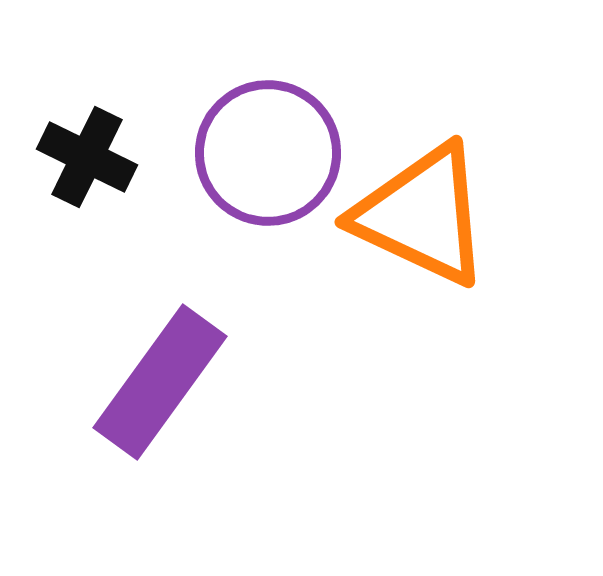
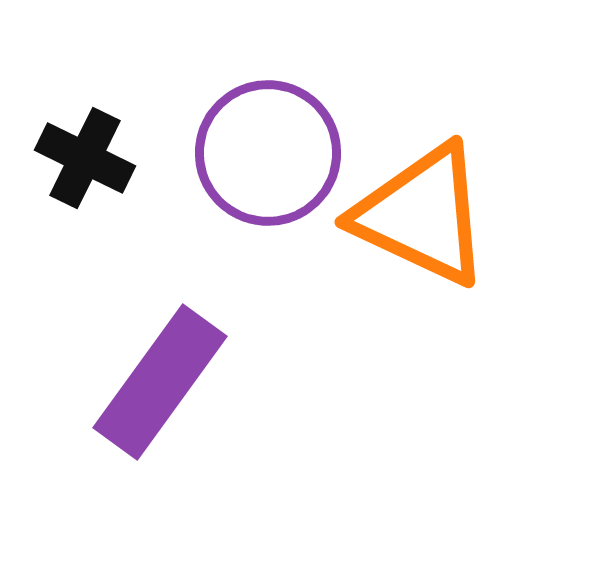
black cross: moved 2 px left, 1 px down
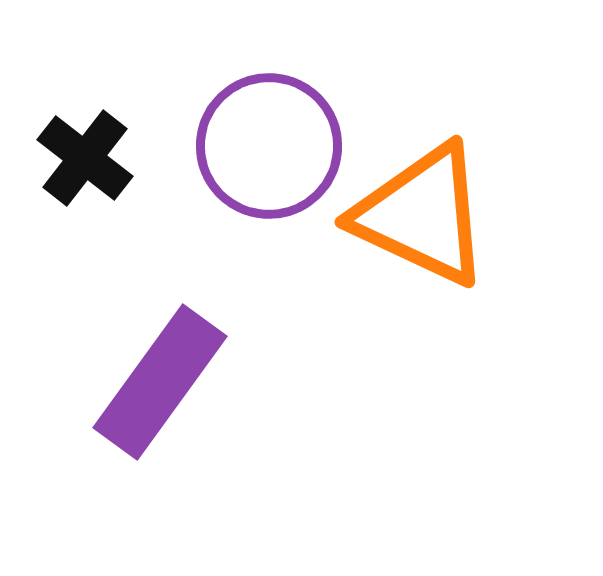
purple circle: moved 1 px right, 7 px up
black cross: rotated 12 degrees clockwise
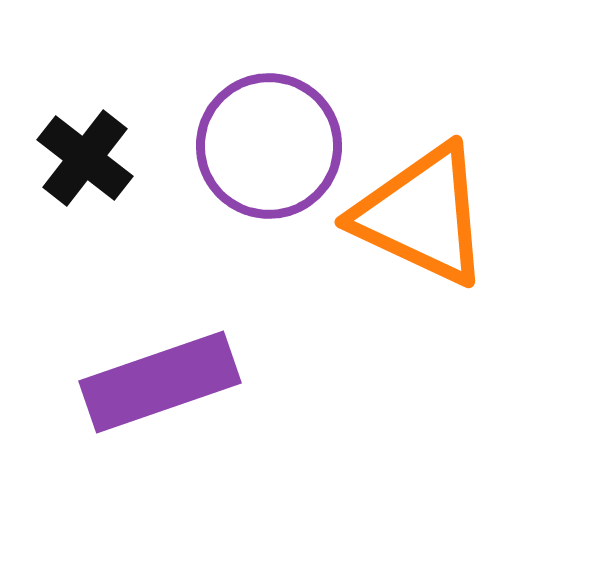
purple rectangle: rotated 35 degrees clockwise
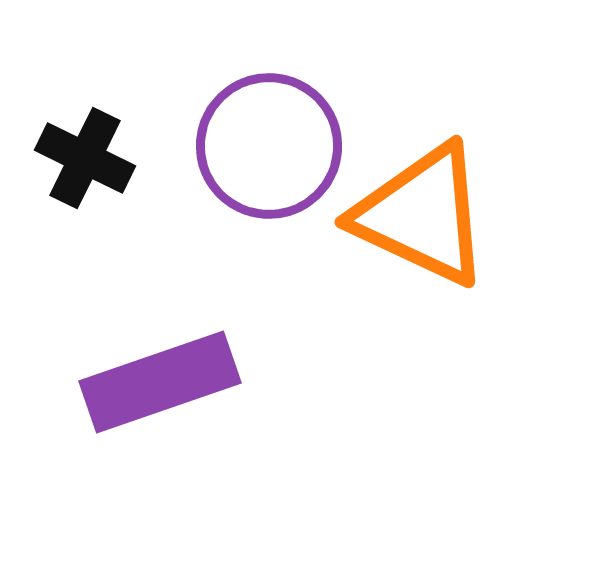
black cross: rotated 12 degrees counterclockwise
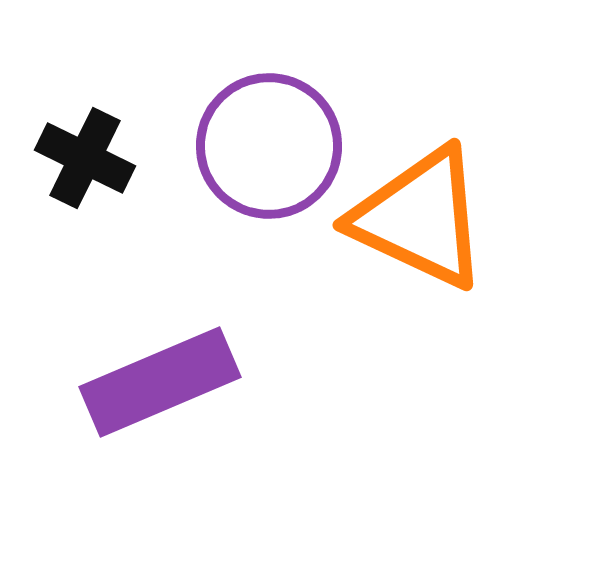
orange triangle: moved 2 px left, 3 px down
purple rectangle: rotated 4 degrees counterclockwise
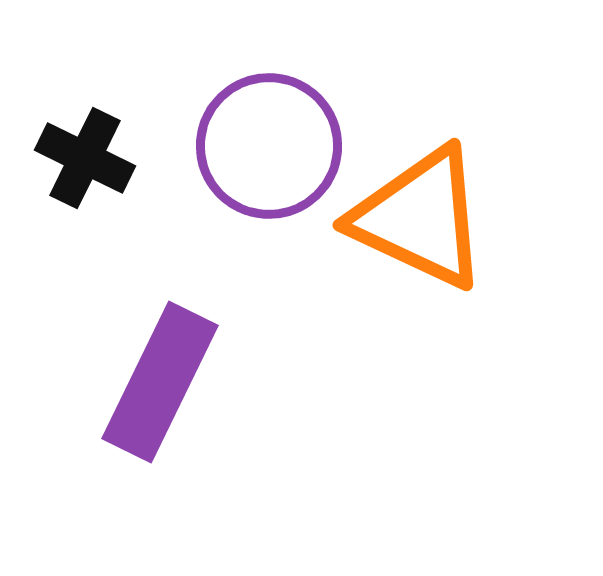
purple rectangle: rotated 41 degrees counterclockwise
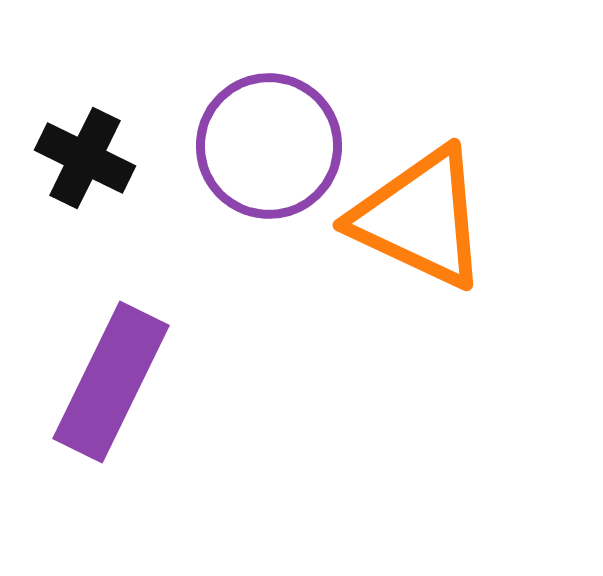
purple rectangle: moved 49 px left
